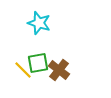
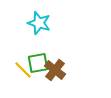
brown cross: moved 4 px left
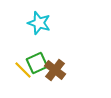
green square: moved 1 px left; rotated 15 degrees counterclockwise
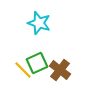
brown cross: moved 5 px right
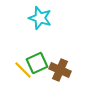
cyan star: moved 1 px right, 5 px up
brown cross: rotated 15 degrees counterclockwise
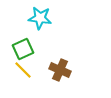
cyan star: rotated 10 degrees counterclockwise
green square: moved 14 px left, 14 px up
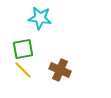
green square: rotated 15 degrees clockwise
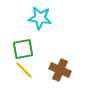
yellow line: moved 1 px right
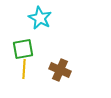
cyan star: rotated 20 degrees clockwise
yellow line: moved 1 px up; rotated 48 degrees clockwise
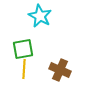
cyan star: moved 2 px up
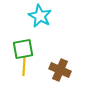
yellow line: moved 3 px up
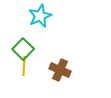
cyan star: rotated 20 degrees clockwise
green square: rotated 35 degrees counterclockwise
